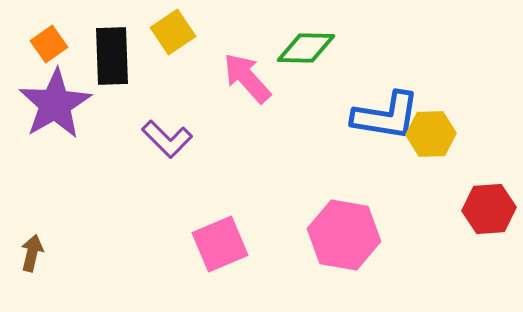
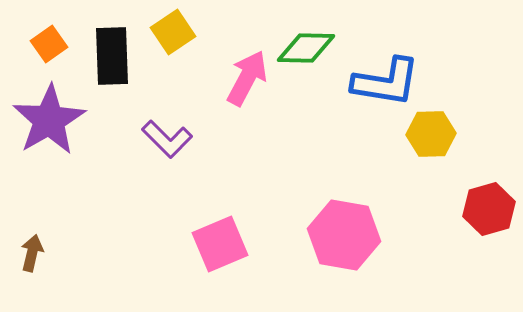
pink arrow: rotated 70 degrees clockwise
purple star: moved 6 px left, 16 px down
blue L-shape: moved 34 px up
red hexagon: rotated 12 degrees counterclockwise
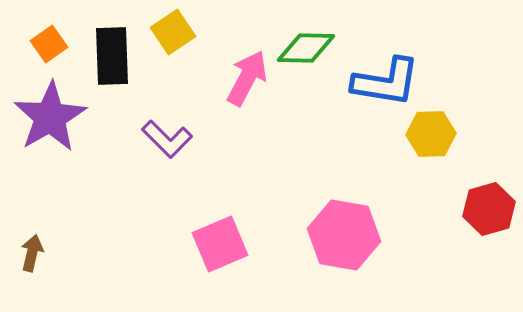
purple star: moved 1 px right, 3 px up
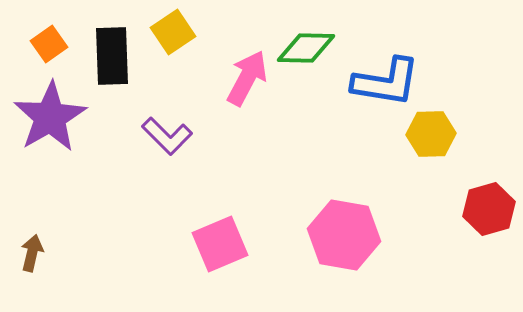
purple L-shape: moved 3 px up
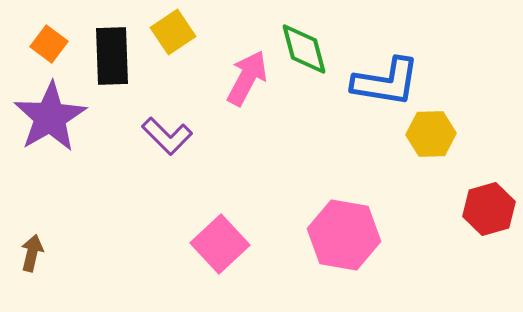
orange square: rotated 18 degrees counterclockwise
green diamond: moved 2 px left, 1 px down; rotated 74 degrees clockwise
pink square: rotated 20 degrees counterclockwise
